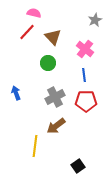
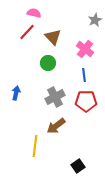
blue arrow: rotated 32 degrees clockwise
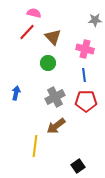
gray star: rotated 24 degrees clockwise
pink cross: rotated 24 degrees counterclockwise
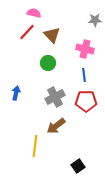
brown triangle: moved 1 px left, 2 px up
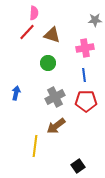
pink semicircle: rotated 80 degrees clockwise
brown triangle: rotated 30 degrees counterclockwise
pink cross: moved 1 px up; rotated 24 degrees counterclockwise
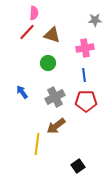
blue arrow: moved 6 px right, 1 px up; rotated 48 degrees counterclockwise
yellow line: moved 2 px right, 2 px up
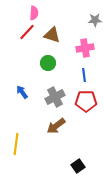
yellow line: moved 21 px left
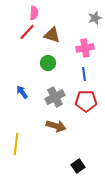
gray star: moved 2 px up; rotated 16 degrees counterclockwise
blue line: moved 1 px up
brown arrow: rotated 126 degrees counterclockwise
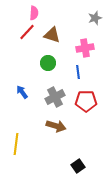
blue line: moved 6 px left, 2 px up
